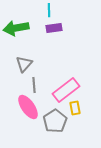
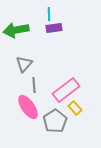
cyan line: moved 4 px down
green arrow: moved 2 px down
yellow rectangle: rotated 32 degrees counterclockwise
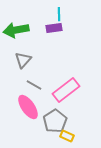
cyan line: moved 10 px right
gray triangle: moved 1 px left, 4 px up
gray line: rotated 56 degrees counterclockwise
yellow rectangle: moved 8 px left, 28 px down; rotated 24 degrees counterclockwise
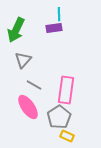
green arrow: rotated 55 degrees counterclockwise
pink rectangle: rotated 44 degrees counterclockwise
gray pentagon: moved 4 px right, 4 px up
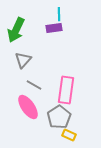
yellow rectangle: moved 2 px right, 1 px up
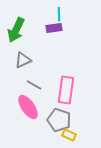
gray triangle: rotated 24 degrees clockwise
gray pentagon: moved 3 px down; rotated 20 degrees counterclockwise
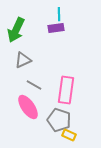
purple rectangle: moved 2 px right
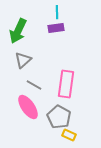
cyan line: moved 2 px left, 2 px up
green arrow: moved 2 px right, 1 px down
gray triangle: rotated 18 degrees counterclockwise
pink rectangle: moved 6 px up
gray pentagon: moved 3 px up; rotated 10 degrees clockwise
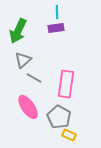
gray line: moved 7 px up
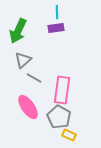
pink rectangle: moved 4 px left, 6 px down
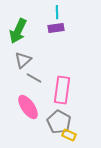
gray pentagon: moved 5 px down
